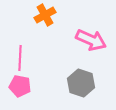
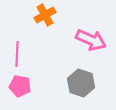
pink line: moved 3 px left, 4 px up
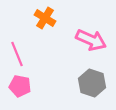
orange cross: moved 3 px down; rotated 30 degrees counterclockwise
pink line: rotated 25 degrees counterclockwise
gray hexagon: moved 11 px right
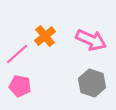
orange cross: moved 18 px down; rotated 20 degrees clockwise
pink line: rotated 70 degrees clockwise
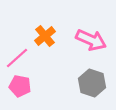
pink line: moved 4 px down
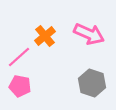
pink arrow: moved 2 px left, 6 px up
pink line: moved 2 px right, 1 px up
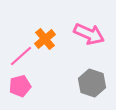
orange cross: moved 3 px down
pink line: moved 2 px right, 1 px up
pink pentagon: rotated 25 degrees counterclockwise
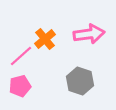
pink arrow: rotated 32 degrees counterclockwise
gray hexagon: moved 12 px left, 2 px up
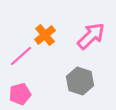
pink arrow: moved 2 px right, 2 px down; rotated 36 degrees counterclockwise
orange cross: moved 4 px up
pink pentagon: moved 8 px down
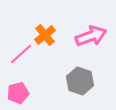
pink arrow: rotated 24 degrees clockwise
pink line: moved 2 px up
pink pentagon: moved 2 px left, 1 px up
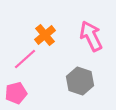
pink arrow: rotated 96 degrees counterclockwise
pink line: moved 4 px right, 5 px down
pink pentagon: moved 2 px left
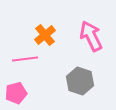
pink line: rotated 35 degrees clockwise
